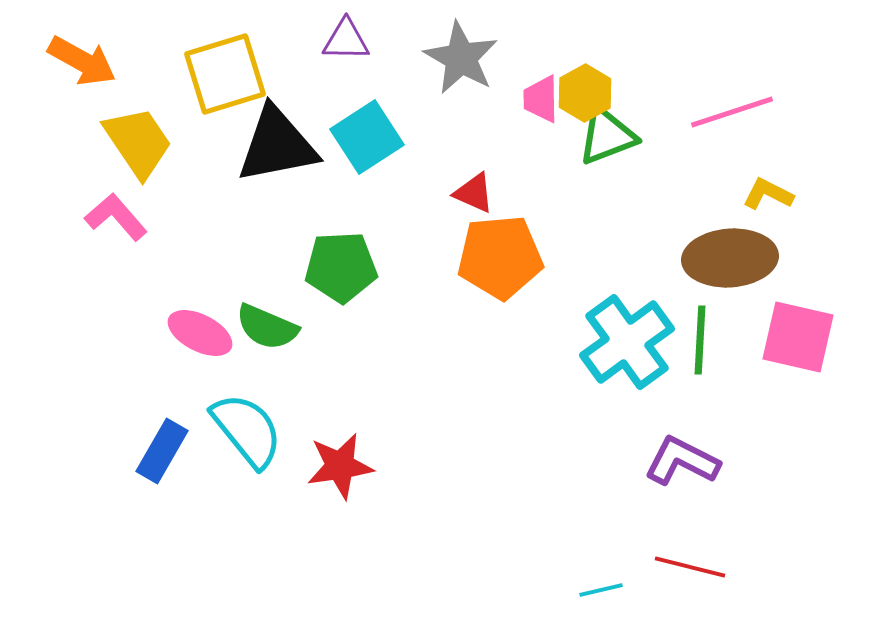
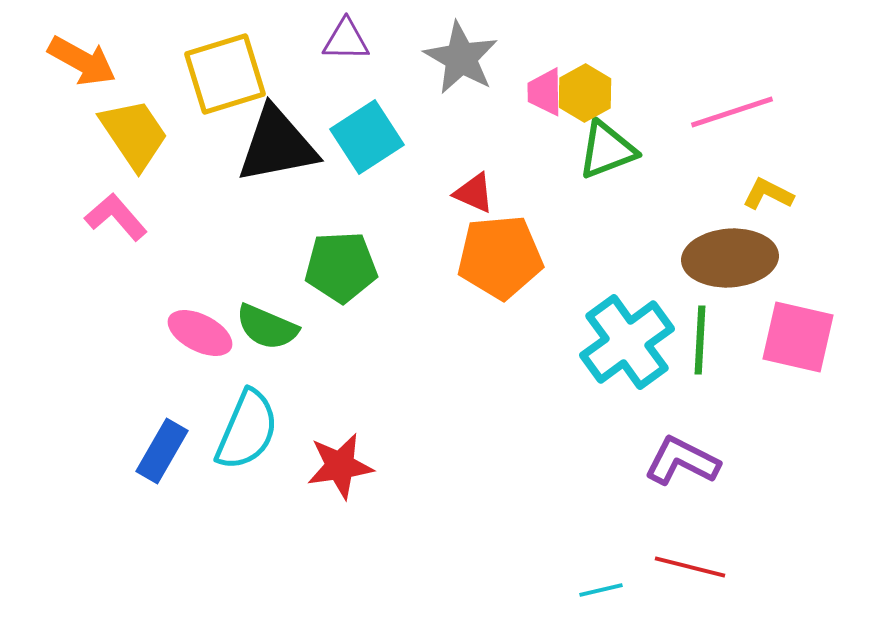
pink trapezoid: moved 4 px right, 7 px up
green triangle: moved 14 px down
yellow trapezoid: moved 4 px left, 8 px up
cyan semicircle: rotated 62 degrees clockwise
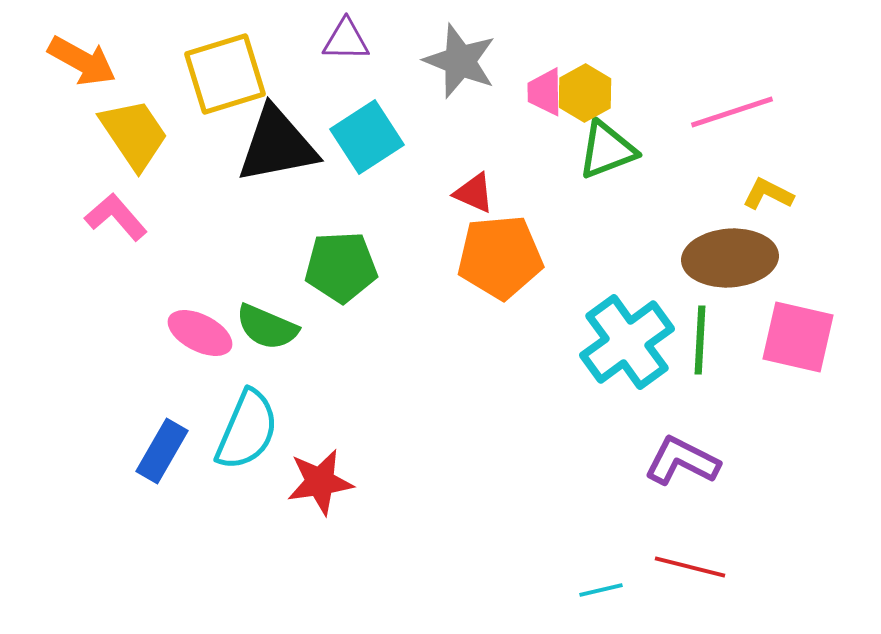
gray star: moved 1 px left, 3 px down; rotated 8 degrees counterclockwise
red star: moved 20 px left, 16 px down
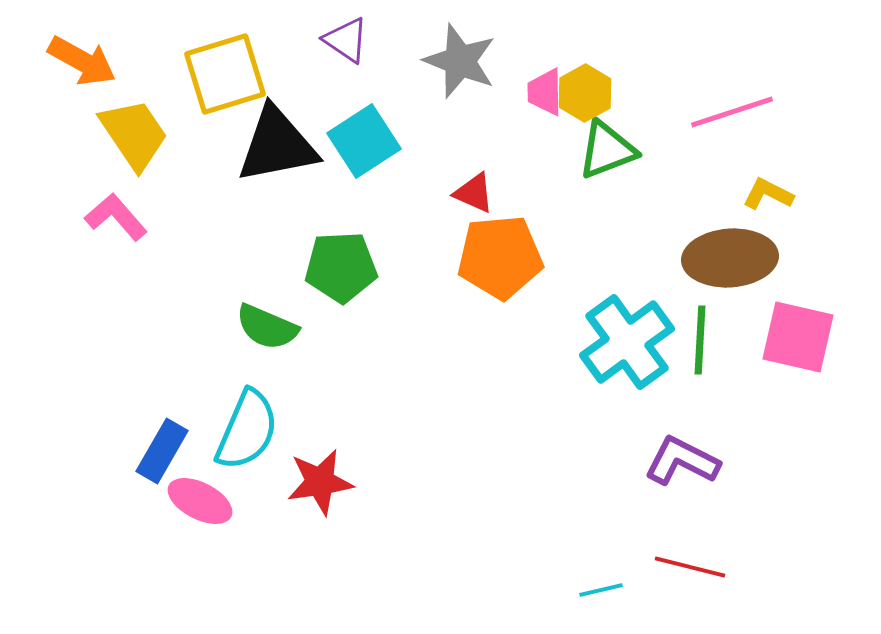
purple triangle: rotated 33 degrees clockwise
cyan square: moved 3 px left, 4 px down
pink ellipse: moved 168 px down
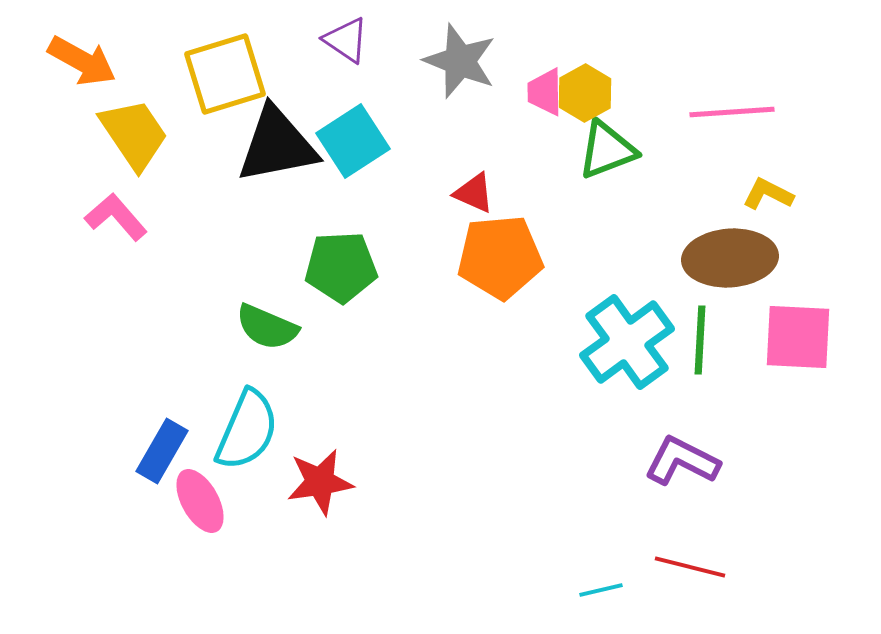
pink line: rotated 14 degrees clockwise
cyan square: moved 11 px left
pink square: rotated 10 degrees counterclockwise
pink ellipse: rotated 34 degrees clockwise
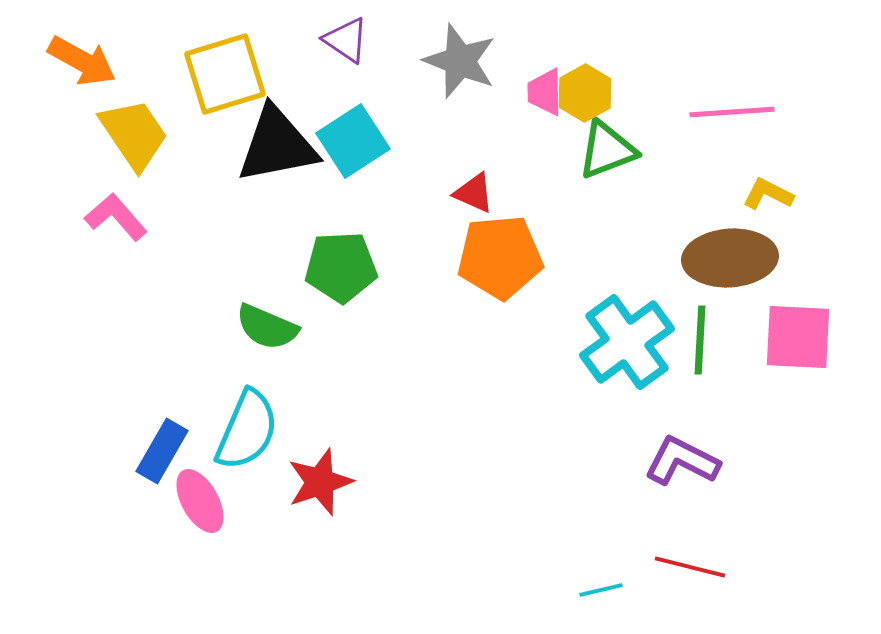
red star: rotated 10 degrees counterclockwise
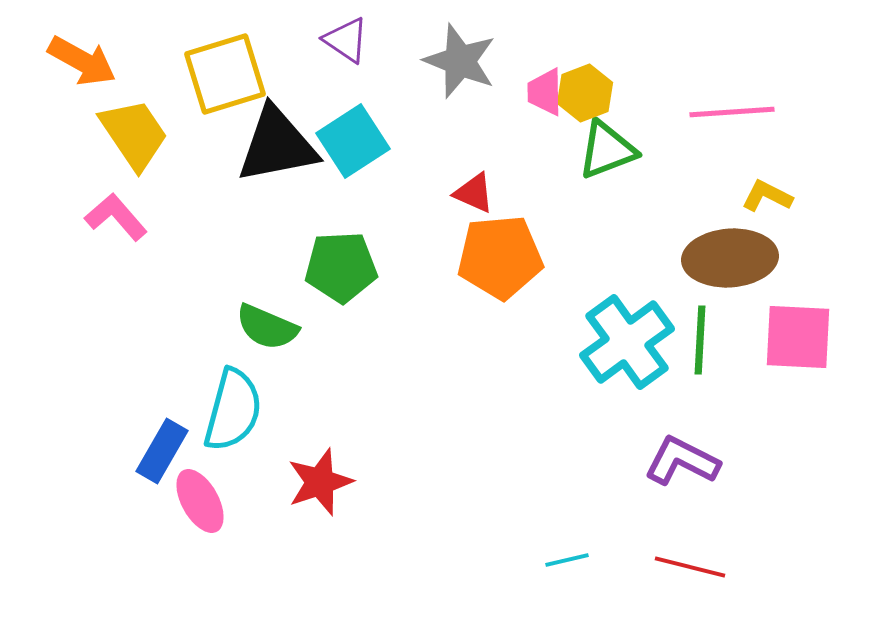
yellow hexagon: rotated 8 degrees clockwise
yellow L-shape: moved 1 px left, 2 px down
cyan semicircle: moved 14 px left, 20 px up; rotated 8 degrees counterclockwise
cyan line: moved 34 px left, 30 px up
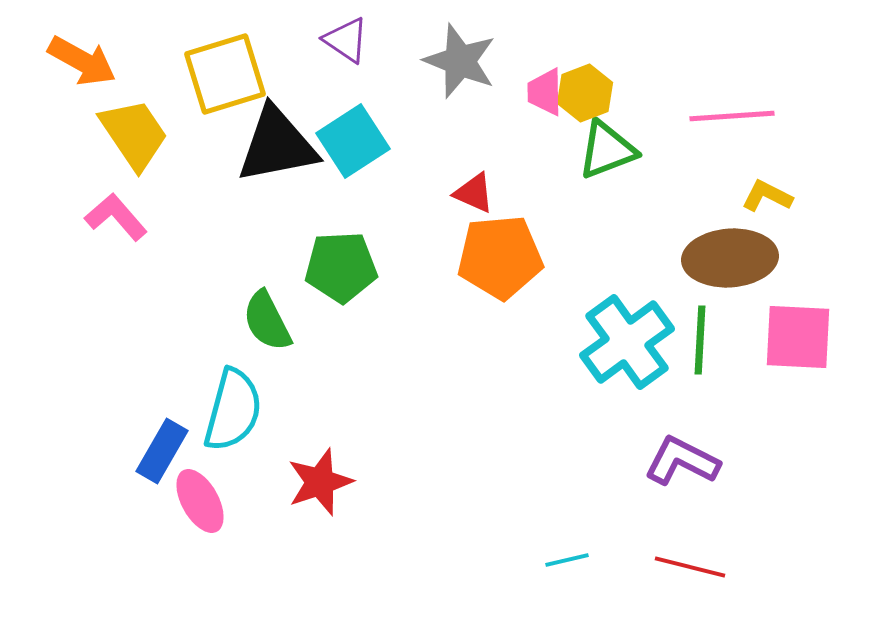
pink line: moved 4 px down
green semicircle: moved 6 px up; rotated 40 degrees clockwise
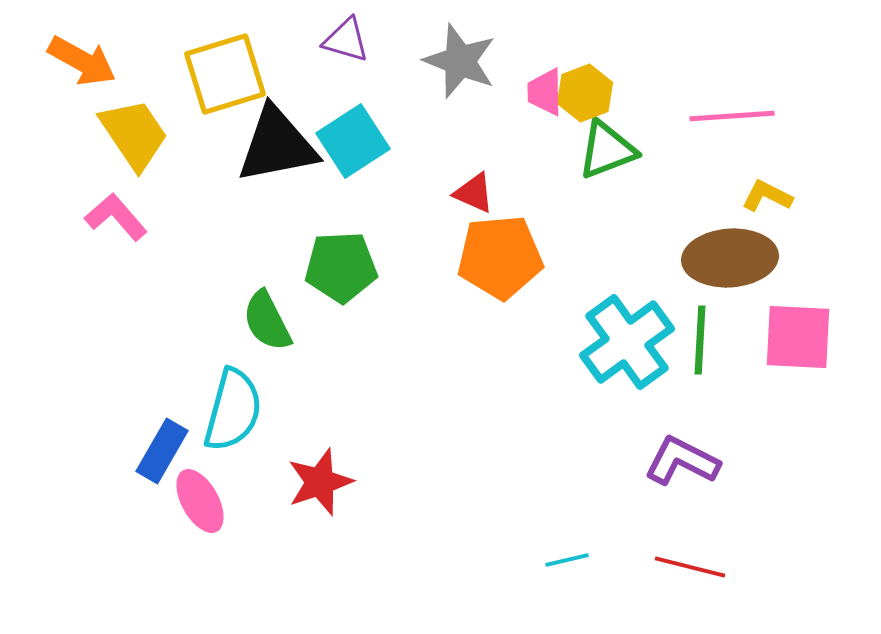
purple triangle: rotated 18 degrees counterclockwise
